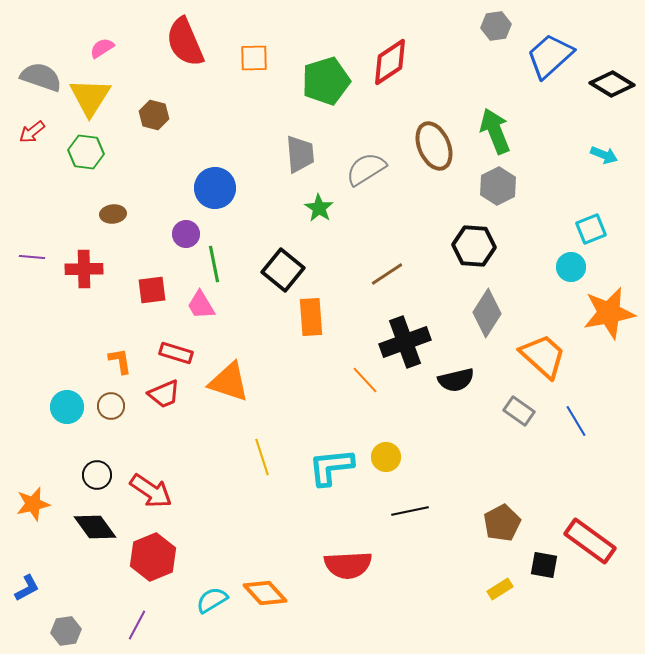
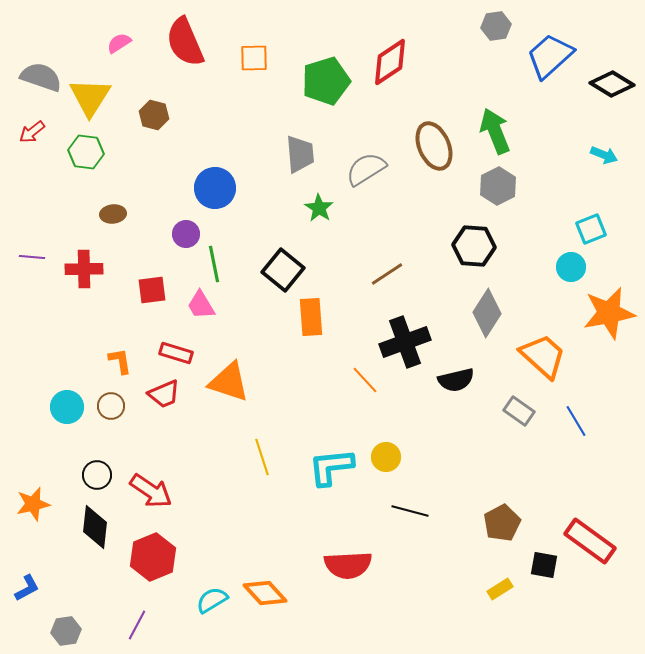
pink semicircle at (102, 48): moved 17 px right, 5 px up
black line at (410, 511): rotated 27 degrees clockwise
black diamond at (95, 527): rotated 42 degrees clockwise
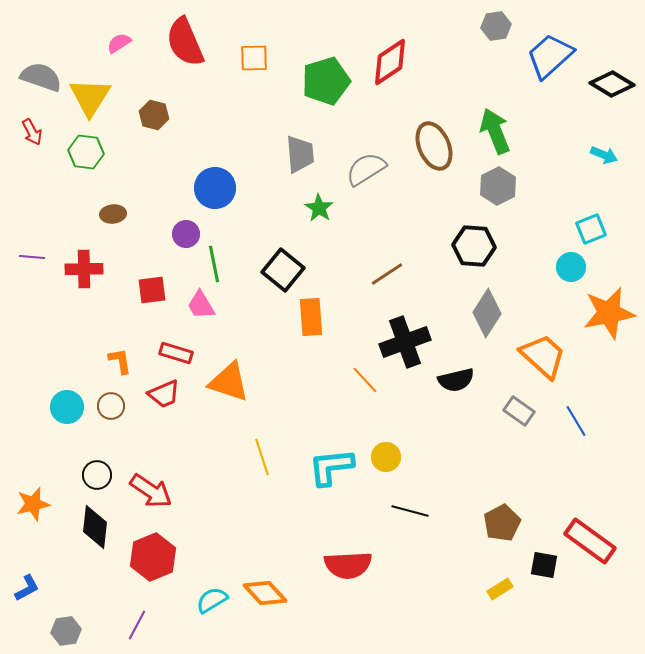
red arrow at (32, 132): rotated 80 degrees counterclockwise
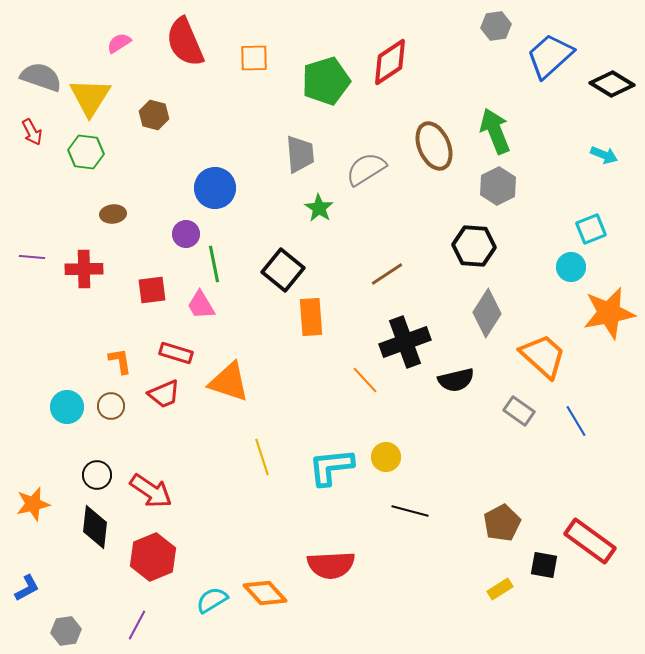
red semicircle at (348, 565): moved 17 px left
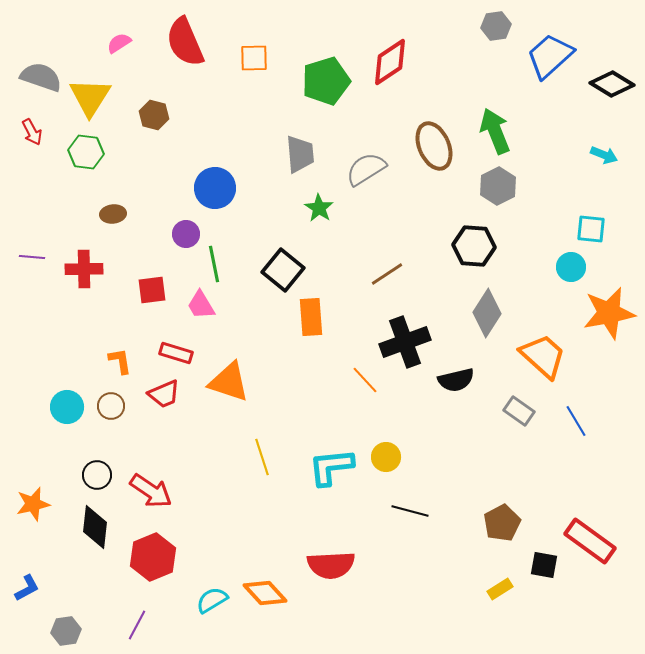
cyan square at (591, 229): rotated 28 degrees clockwise
